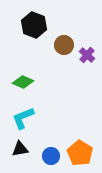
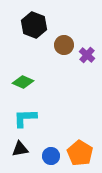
cyan L-shape: moved 2 px right; rotated 20 degrees clockwise
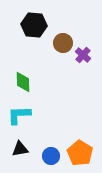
black hexagon: rotated 15 degrees counterclockwise
brown circle: moved 1 px left, 2 px up
purple cross: moved 4 px left
green diamond: rotated 65 degrees clockwise
cyan L-shape: moved 6 px left, 3 px up
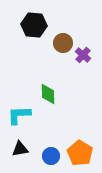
green diamond: moved 25 px right, 12 px down
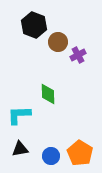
black hexagon: rotated 15 degrees clockwise
brown circle: moved 5 px left, 1 px up
purple cross: moved 5 px left; rotated 21 degrees clockwise
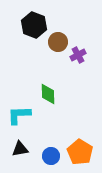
orange pentagon: moved 1 px up
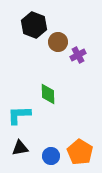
black triangle: moved 1 px up
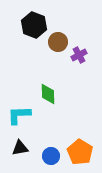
purple cross: moved 1 px right
